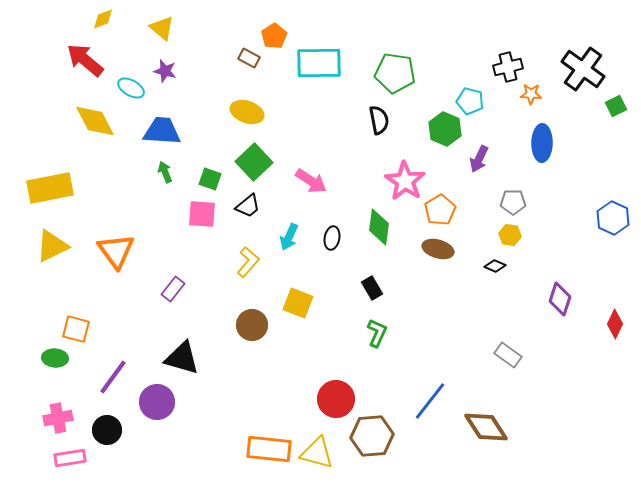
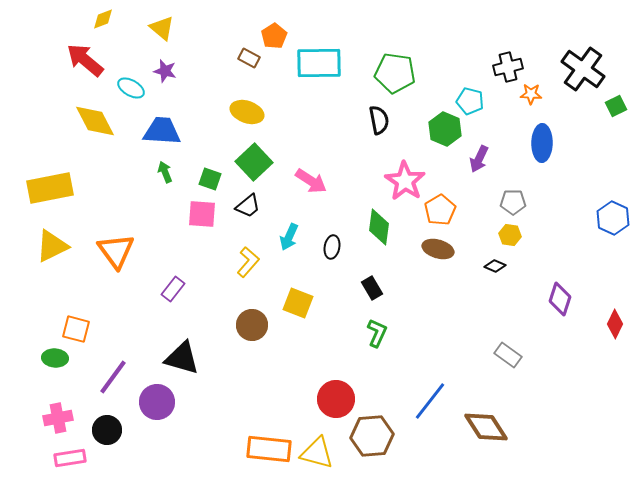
black ellipse at (332, 238): moved 9 px down
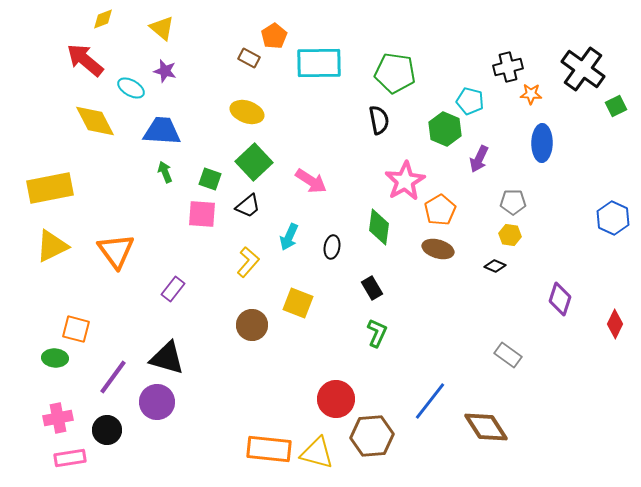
pink star at (405, 181): rotated 9 degrees clockwise
black triangle at (182, 358): moved 15 px left
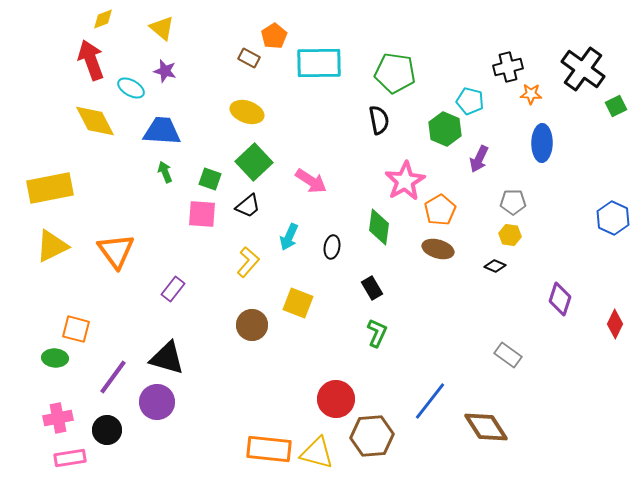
red arrow at (85, 60): moved 6 px right; rotated 30 degrees clockwise
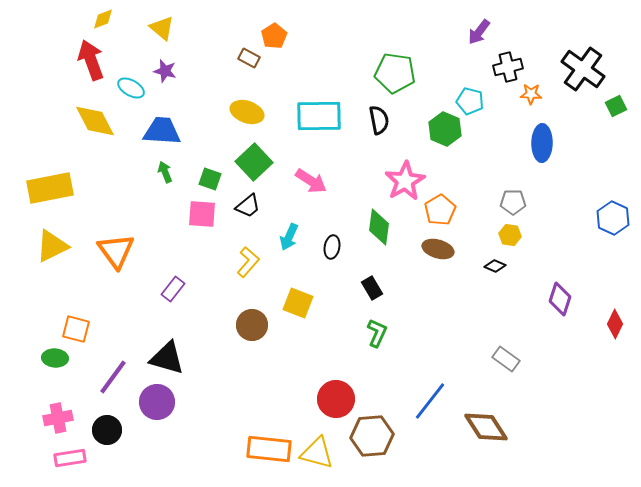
cyan rectangle at (319, 63): moved 53 px down
purple arrow at (479, 159): moved 127 px up; rotated 12 degrees clockwise
gray rectangle at (508, 355): moved 2 px left, 4 px down
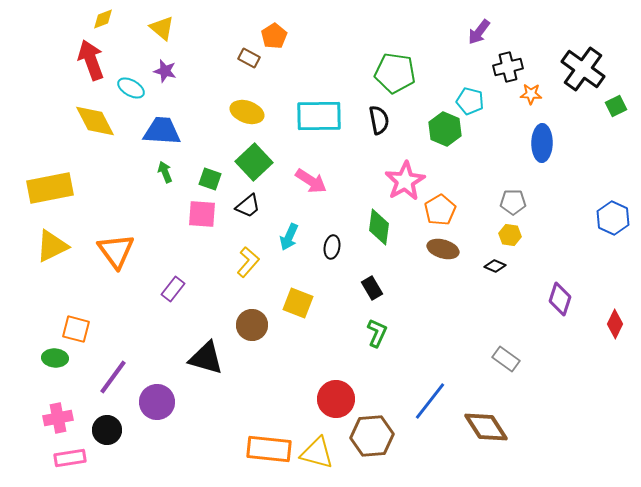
brown ellipse at (438, 249): moved 5 px right
black triangle at (167, 358): moved 39 px right
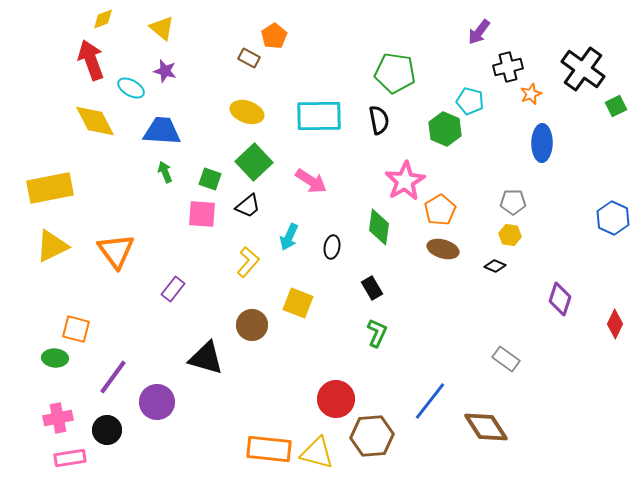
orange star at (531, 94): rotated 25 degrees counterclockwise
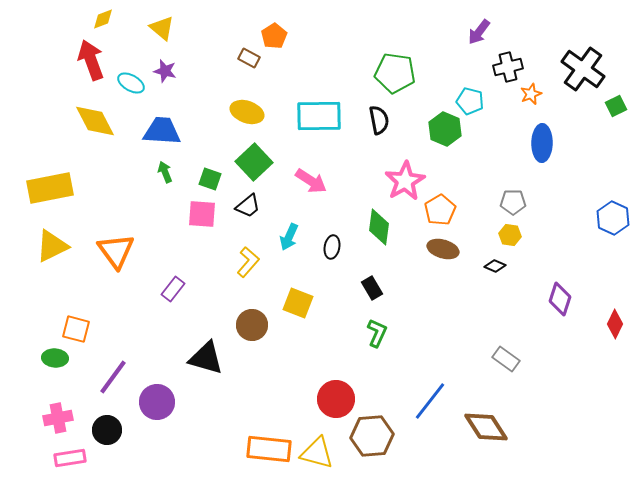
cyan ellipse at (131, 88): moved 5 px up
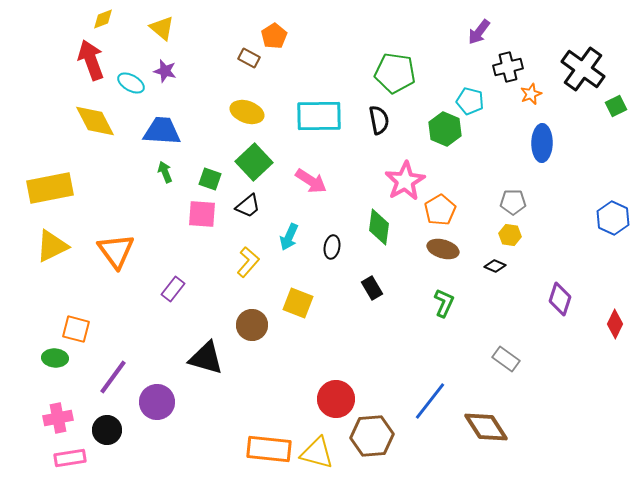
green L-shape at (377, 333): moved 67 px right, 30 px up
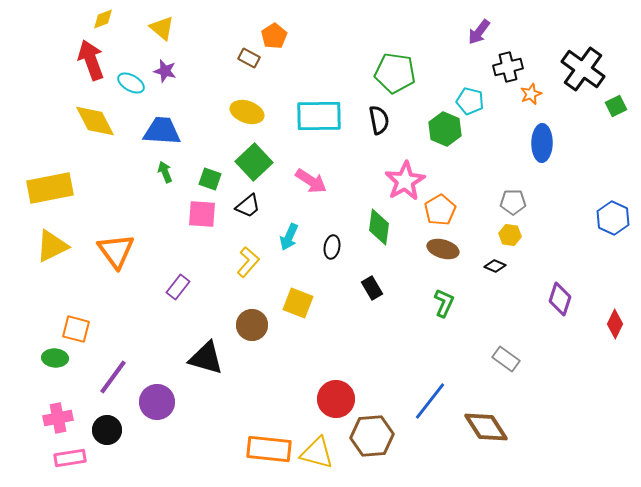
purple rectangle at (173, 289): moved 5 px right, 2 px up
